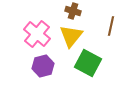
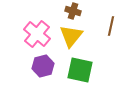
green square: moved 8 px left, 7 px down; rotated 16 degrees counterclockwise
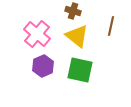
yellow triangle: moved 6 px right; rotated 30 degrees counterclockwise
purple hexagon: rotated 10 degrees counterclockwise
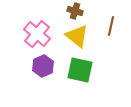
brown cross: moved 2 px right
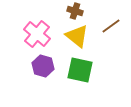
brown line: rotated 42 degrees clockwise
purple hexagon: rotated 20 degrees counterclockwise
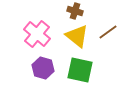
brown line: moved 3 px left, 6 px down
purple hexagon: moved 2 px down
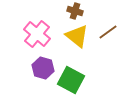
green square: moved 9 px left, 10 px down; rotated 16 degrees clockwise
